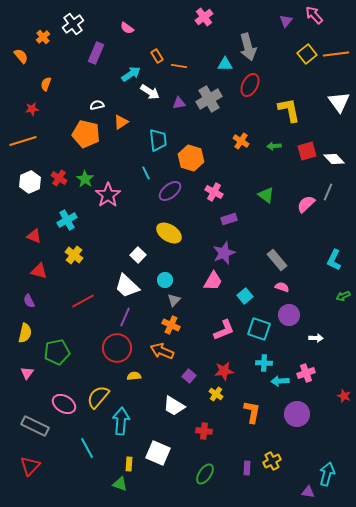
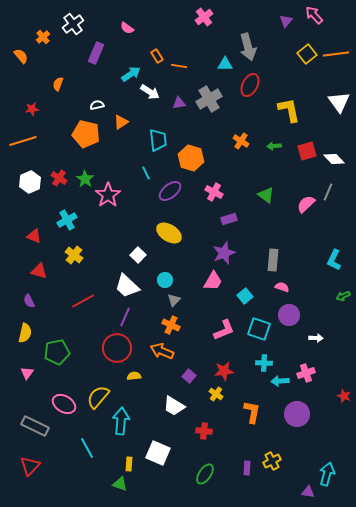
orange semicircle at (46, 84): moved 12 px right
gray rectangle at (277, 260): moved 4 px left; rotated 45 degrees clockwise
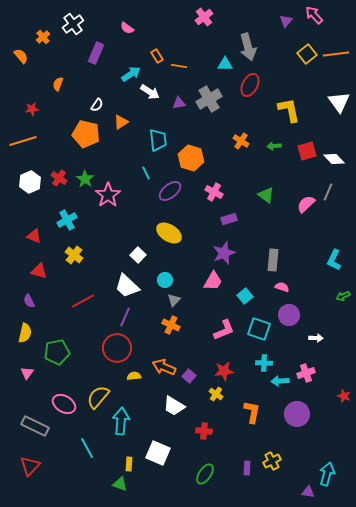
white semicircle at (97, 105): rotated 136 degrees clockwise
orange arrow at (162, 351): moved 2 px right, 16 px down
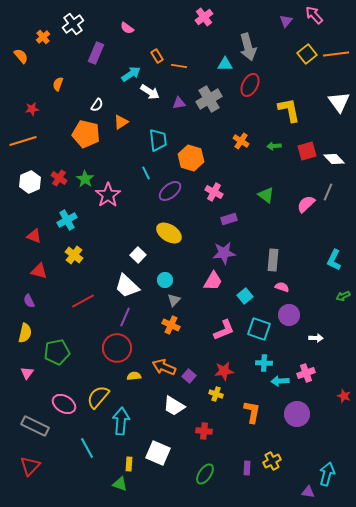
purple star at (224, 253): rotated 15 degrees clockwise
yellow cross at (216, 394): rotated 16 degrees counterclockwise
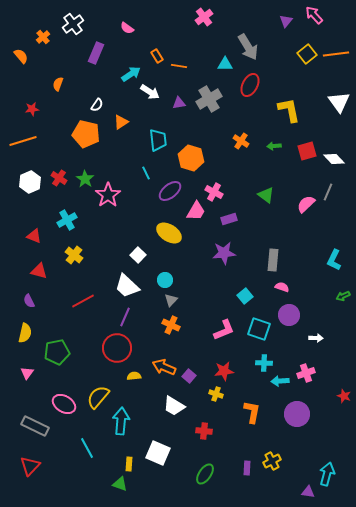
gray arrow at (248, 47): rotated 16 degrees counterclockwise
pink trapezoid at (213, 281): moved 17 px left, 70 px up
gray triangle at (174, 300): moved 3 px left
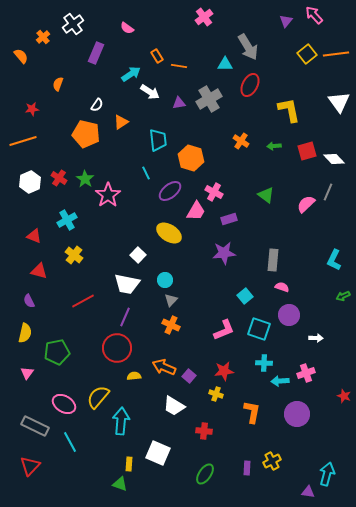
white trapezoid at (127, 286): moved 2 px up; rotated 32 degrees counterclockwise
cyan line at (87, 448): moved 17 px left, 6 px up
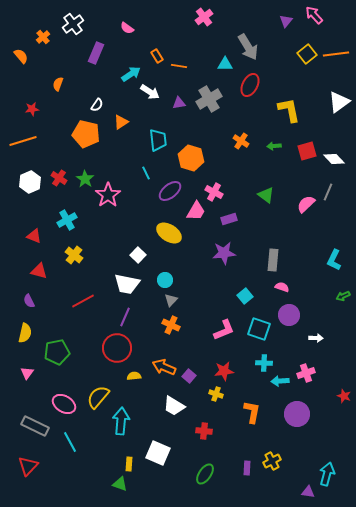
white triangle at (339, 102): rotated 30 degrees clockwise
red triangle at (30, 466): moved 2 px left
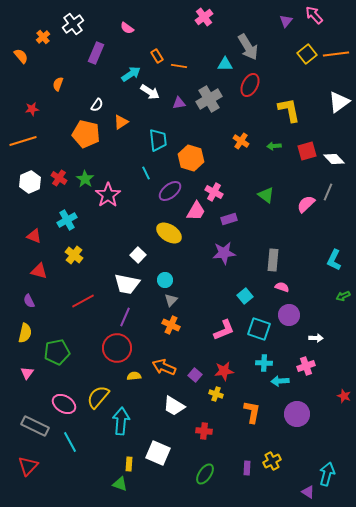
pink cross at (306, 373): moved 7 px up
purple square at (189, 376): moved 6 px right, 1 px up
purple triangle at (308, 492): rotated 24 degrees clockwise
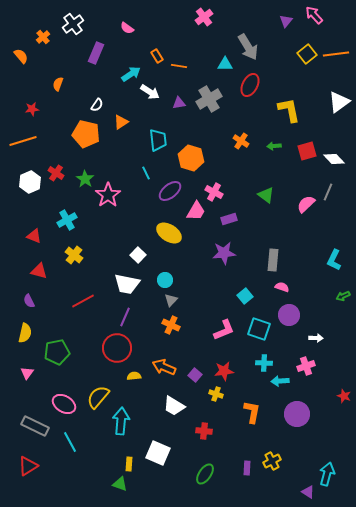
red cross at (59, 178): moved 3 px left, 5 px up
red triangle at (28, 466): rotated 15 degrees clockwise
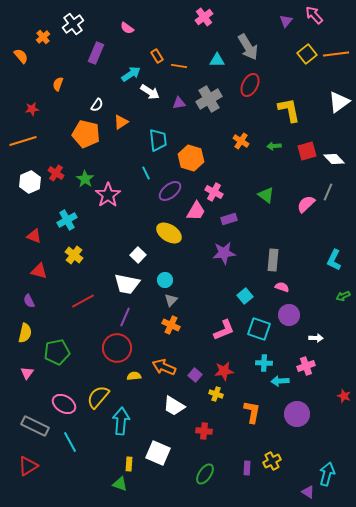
cyan triangle at (225, 64): moved 8 px left, 4 px up
